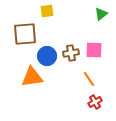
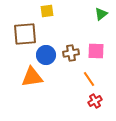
pink square: moved 2 px right, 1 px down
blue circle: moved 1 px left, 1 px up
red cross: moved 1 px up
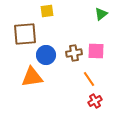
brown cross: moved 3 px right
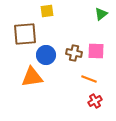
brown cross: rotated 21 degrees clockwise
orange line: rotated 35 degrees counterclockwise
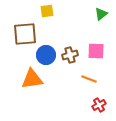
brown cross: moved 4 px left, 2 px down; rotated 28 degrees counterclockwise
orange triangle: moved 2 px down
red cross: moved 4 px right, 4 px down
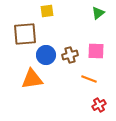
green triangle: moved 3 px left, 1 px up
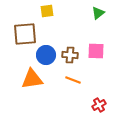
brown cross: rotated 21 degrees clockwise
orange line: moved 16 px left, 1 px down
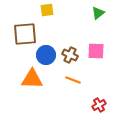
yellow square: moved 1 px up
brown cross: rotated 21 degrees clockwise
orange triangle: rotated 10 degrees clockwise
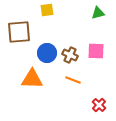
green triangle: rotated 24 degrees clockwise
brown square: moved 6 px left, 2 px up
blue circle: moved 1 px right, 2 px up
red cross: rotated 16 degrees counterclockwise
